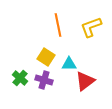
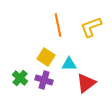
red triangle: moved 1 px right, 2 px down
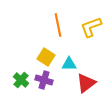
green cross: moved 1 px right, 2 px down
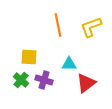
yellow square: moved 17 px left; rotated 30 degrees counterclockwise
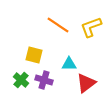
orange line: rotated 45 degrees counterclockwise
yellow square: moved 5 px right, 2 px up; rotated 12 degrees clockwise
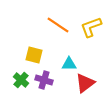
red triangle: moved 1 px left
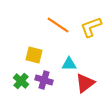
green cross: moved 1 px down
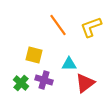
orange line: rotated 20 degrees clockwise
green cross: moved 2 px down
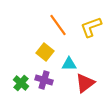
yellow square: moved 11 px right, 3 px up; rotated 24 degrees clockwise
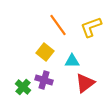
cyan triangle: moved 3 px right, 3 px up
green cross: moved 2 px right, 4 px down
